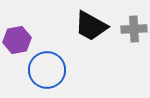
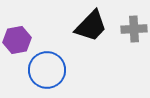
black trapezoid: rotated 75 degrees counterclockwise
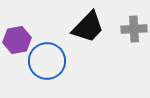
black trapezoid: moved 3 px left, 1 px down
blue circle: moved 9 px up
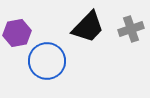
gray cross: moved 3 px left; rotated 15 degrees counterclockwise
purple hexagon: moved 7 px up
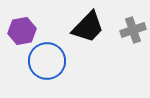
gray cross: moved 2 px right, 1 px down
purple hexagon: moved 5 px right, 2 px up
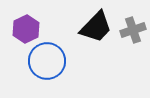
black trapezoid: moved 8 px right
purple hexagon: moved 4 px right, 2 px up; rotated 16 degrees counterclockwise
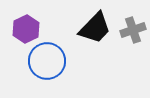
black trapezoid: moved 1 px left, 1 px down
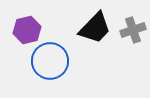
purple hexagon: moved 1 px right, 1 px down; rotated 12 degrees clockwise
blue circle: moved 3 px right
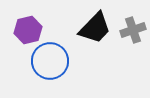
purple hexagon: moved 1 px right
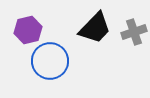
gray cross: moved 1 px right, 2 px down
